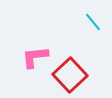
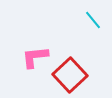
cyan line: moved 2 px up
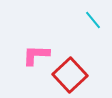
pink L-shape: moved 1 px right, 2 px up; rotated 8 degrees clockwise
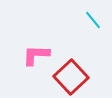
red square: moved 1 px right, 2 px down
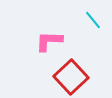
pink L-shape: moved 13 px right, 14 px up
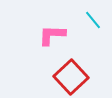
pink L-shape: moved 3 px right, 6 px up
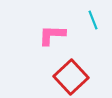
cyan line: rotated 18 degrees clockwise
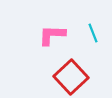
cyan line: moved 13 px down
